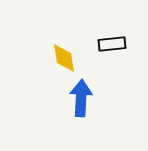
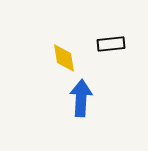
black rectangle: moved 1 px left
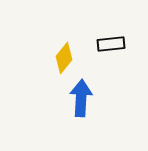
yellow diamond: rotated 48 degrees clockwise
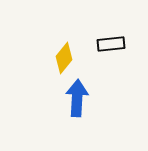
blue arrow: moved 4 px left
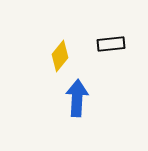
yellow diamond: moved 4 px left, 2 px up
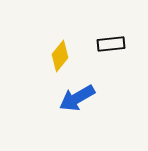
blue arrow: rotated 123 degrees counterclockwise
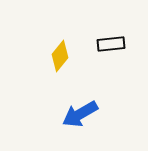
blue arrow: moved 3 px right, 16 px down
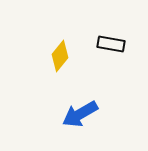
black rectangle: rotated 16 degrees clockwise
